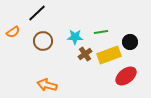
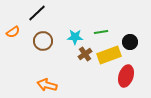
red ellipse: rotated 35 degrees counterclockwise
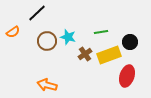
cyan star: moved 7 px left; rotated 14 degrees clockwise
brown circle: moved 4 px right
red ellipse: moved 1 px right
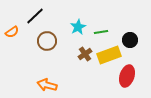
black line: moved 2 px left, 3 px down
orange semicircle: moved 1 px left
cyan star: moved 10 px right, 10 px up; rotated 28 degrees clockwise
black circle: moved 2 px up
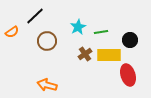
yellow rectangle: rotated 20 degrees clockwise
red ellipse: moved 1 px right, 1 px up; rotated 35 degrees counterclockwise
